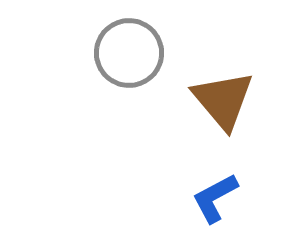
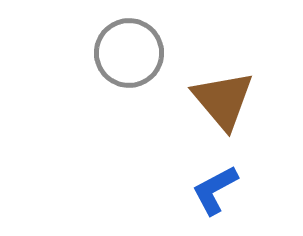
blue L-shape: moved 8 px up
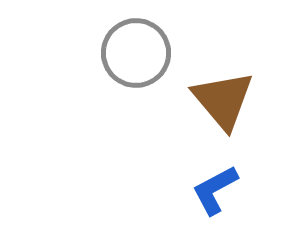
gray circle: moved 7 px right
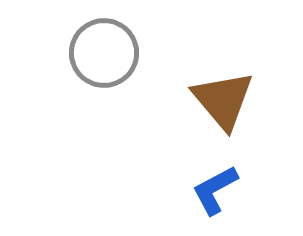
gray circle: moved 32 px left
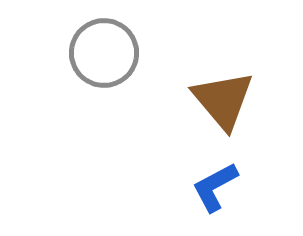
blue L-shape: moved 3 px up
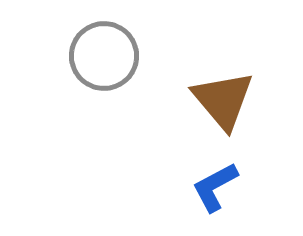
gray circle: moved 3 px down
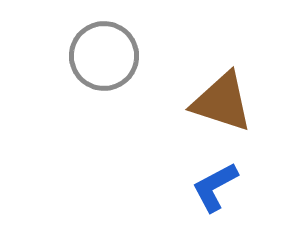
brown triangle: moved 1 px left, 2 px down; rotated 32 degrees counterclockwise
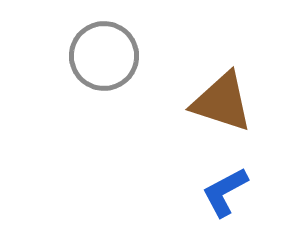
blue L-shape: moved 10 px right, 5 px down
